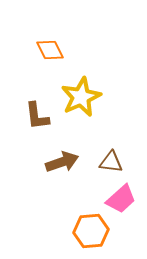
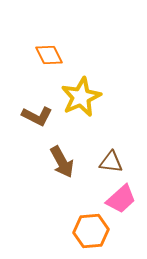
orange diamond: moved 1 px left, 5 px down
brown L-shape: rotated 56 degrees counterclockwise
brown arrow: rotated 80 degrees clockwise
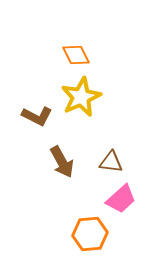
orange diamond: moved 27 px right
orange hexagon: moved 1 px left, 3 px down
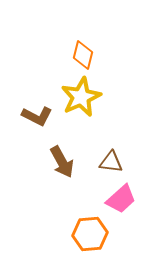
orange diamond: moved 7 px right; rotated 40 degrees clockwise
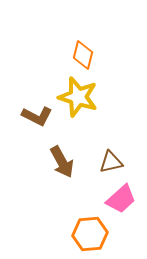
yellow star: moved 3 px left; rotated 30 degrees counterclockwise
brown triangle: rotated 20 degrees counterclockwise
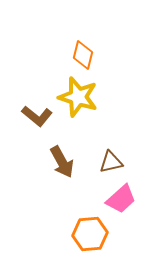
brown L-shape: rotated 12 degrees clockwise
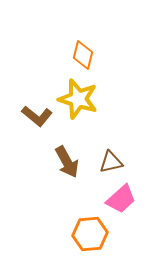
yellow star: moved 2 px down
brown arrow: moved 5 px right
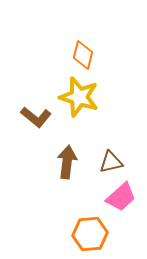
yellow star: moved 1 px right, 2 px up
brown L-shape: moved 1 px left, 1 px down
brown arrow: rotated 144 degrees counterclockwise
pink trapezoid: moved 2 px up
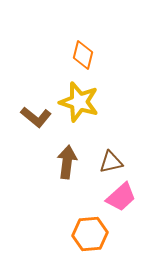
yellow star: moved 5 px down
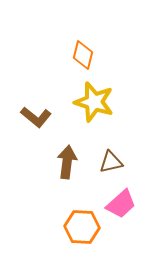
yellow star: moved 15 px right
pink trapezoid: moved 7 px down
orange hexagon: moved 8 px left, 7 px up; rotated 8 degrees clockwise
